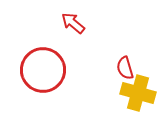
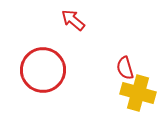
red arrow: moved 3 px up
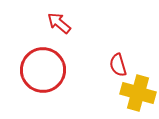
red arrow: moved 14 px left, 3 px down
red semicircle: moved 7 px left, 3 px up
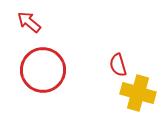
red arrow: moved 30 px left, 1 px up
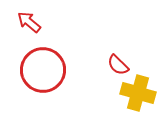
red semicircle: rotated 30 degrees counterclockwise
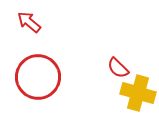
red semicircle: moved 3 px down
red circle: moved 5 px left, 7 px down
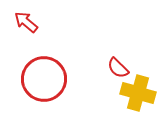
red arrow: moved 3 px left
red circle: moved 6 px right, 2 px down
